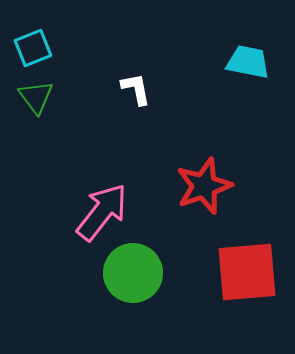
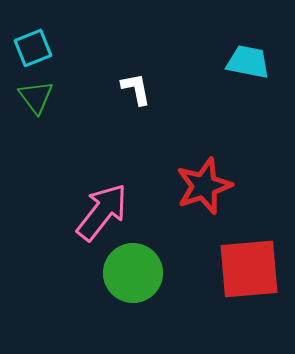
red square: moved 2 px right, 3 px up
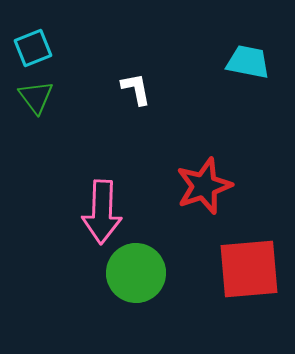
pink arrow: rotated 144 degrees clockwise
green circle: moved 3 px right
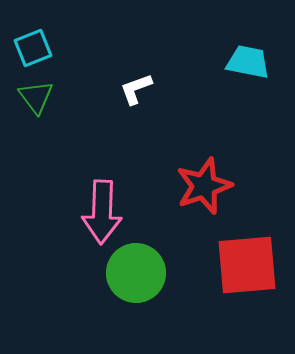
white L-shape: rotated 99 degrees counterclockwise
red square: moved 2 px left, 4 px up
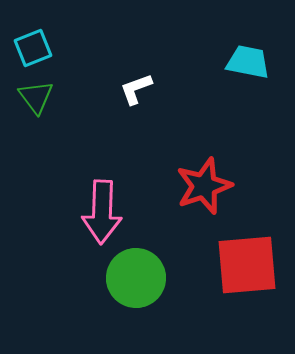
green circle: moved 5 px down
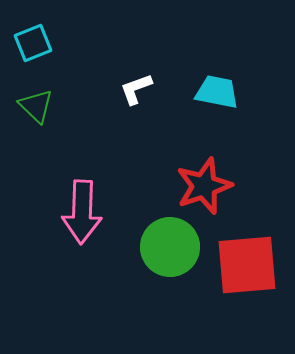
cyan square: moved 5 px up
cyan trapezoid: moved 31 px left, 30 px down
green triangle: moved 9 px down; rotated 9 degrees counterclockwise
pink arrow: moved 20 px left
green circle: moved 34 px right, 31 px up
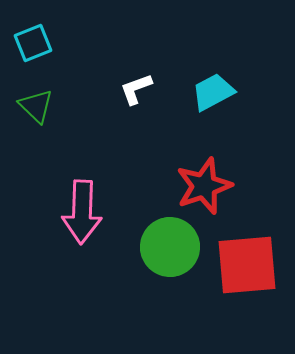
cyan trapezoid: moved 4 px left; rotated 39 degrees counterclockwise
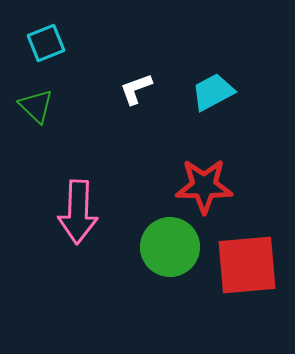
cyan square: moved 13 px right
red star: rotated 20 degrees clockwise
pink arrow: moved 4 px left
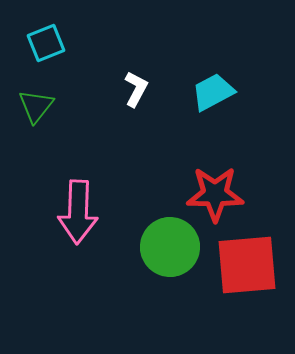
white L-shape: rotated 138 degrees clockwise
green triangle: rotated 24 degrees clockwise
red star: moved 11 px right, 8 px down
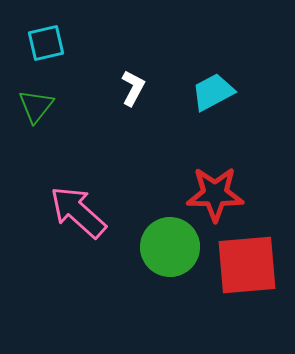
cyan square: rotated 9 degrees clockwise
white L-shape: moved 3 px left, 1 px up
pink arrow: rotated 130 degrees clockwise
